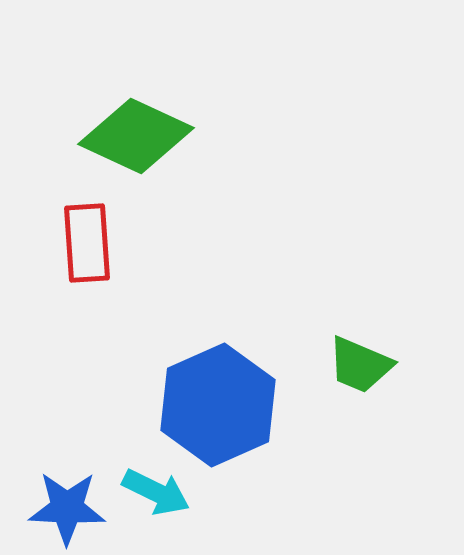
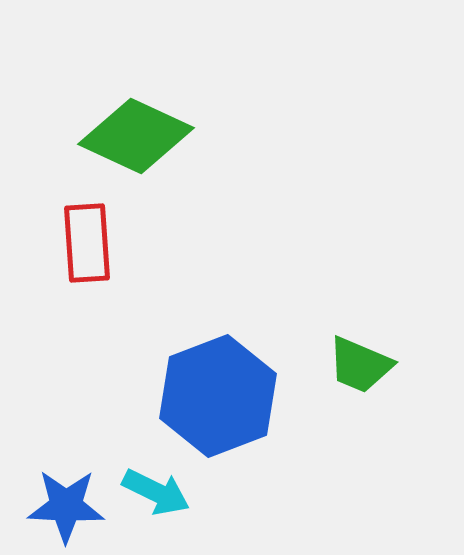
blue hexagon: moved 9 px up; rotated 3 degrees clockwise
blue star: moved 1 px left, 2 px up
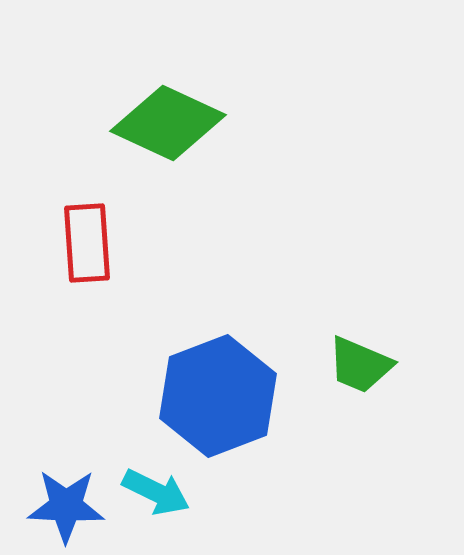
green diamond: moved 32 px right, 13 px up
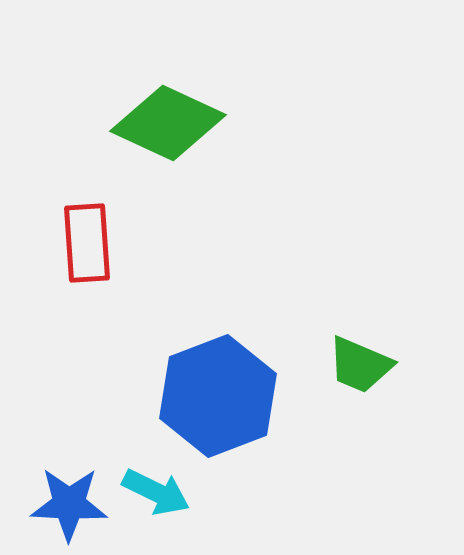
blue star: moved 3 px right, 2 px up
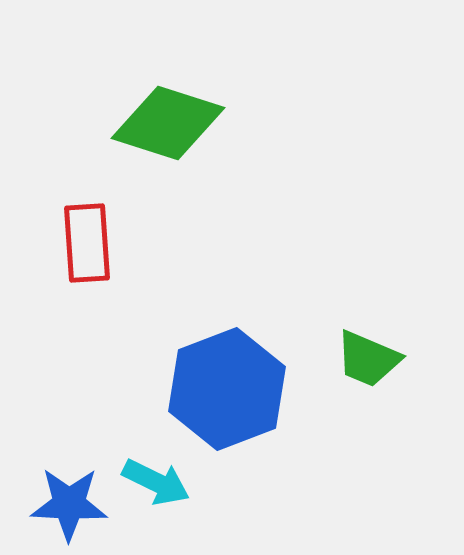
green diamond: rotated 7 degrees counterclockwise
green trapezoid: moved 8 px right, 6 px up
blue hexagon: moved 9 px right, 7 px up
cyan arrow: moved 10 px up
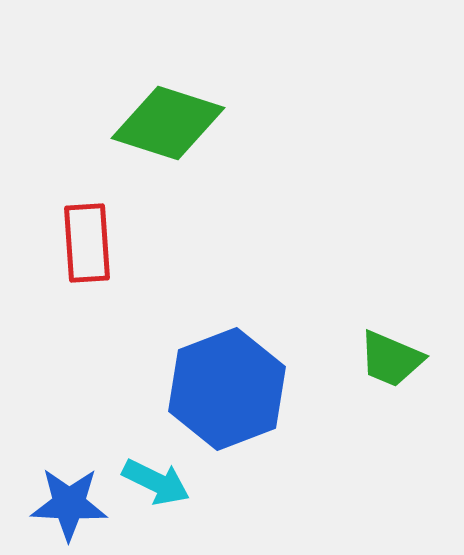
green trapezoid: moved 23 px right
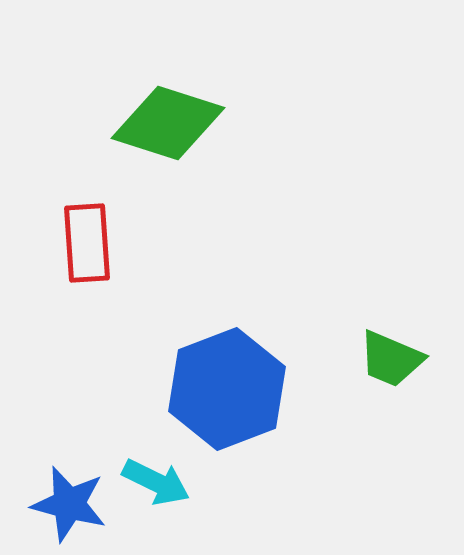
blue star: rotated 12 degrees clockwise
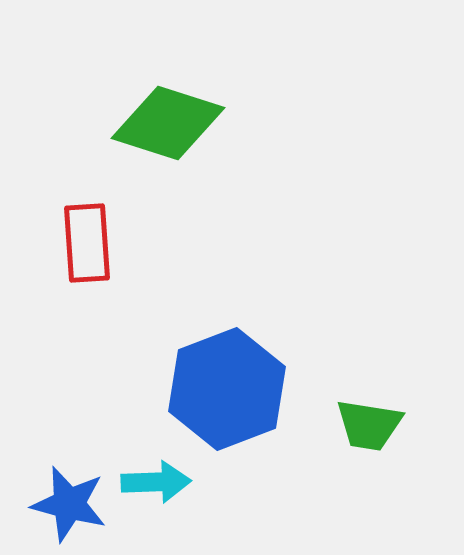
green trapezoid: moved 22 px left, 66 px down; rotated 14 degrees counterclockwise
cyan arrow: rotated 28 degrees counterclockwise
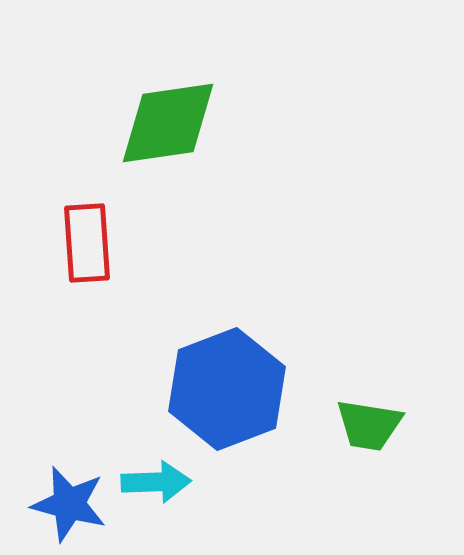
green diamond: rotated 26 degrees counterclockwise
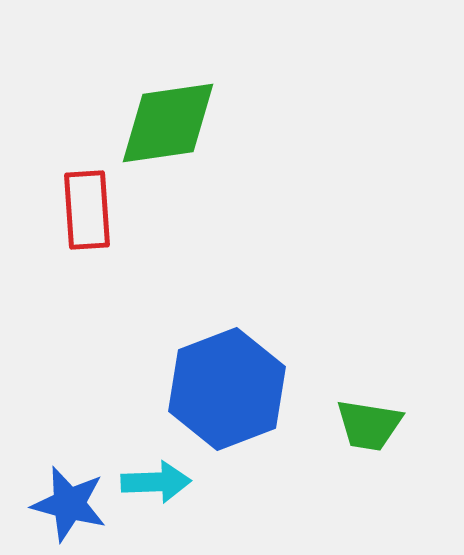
red rectangle: moved 33 px up
